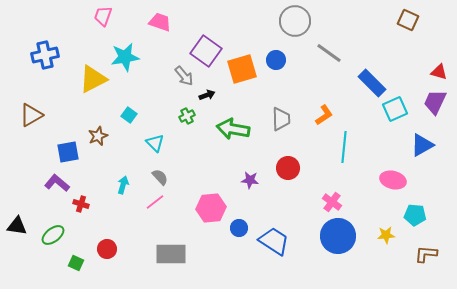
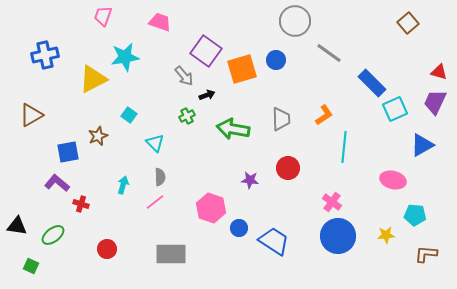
brown square at (408, 20): moved 3 px down; rotated 25 degrees clockwise
gray semicircle at (160, 177): rotated 42 degrees clockwise
pink hexagon at (211, 208): rotated 24 degrees clockwise
green square at (76, 263): moved 45 px left, 3 px down
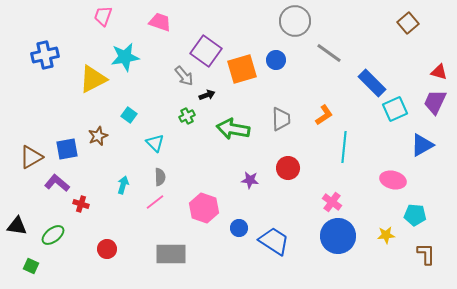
brown triangle at (31, 115): moved 42 px down
blue square at (68, 152): moved 1 px left, 3 px up
pink hexagon at (211, 208): moved 7 px left
brown L-shape at (426, 254): rotated 85 degrees clockwise
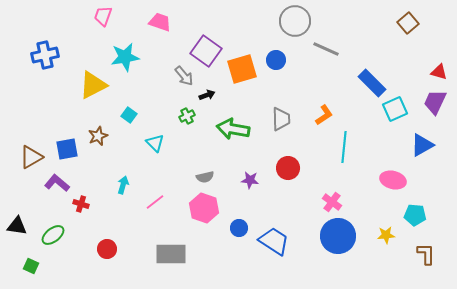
gray line at (329, 53): moved 3 px left, 4 px up; rotated 12 degrees counterclockwise
yellow triangle at (93, 79): moved 6 px down
gray semicircle at (160, 177): moved 45 px right; rotated 78 degrees clockwise
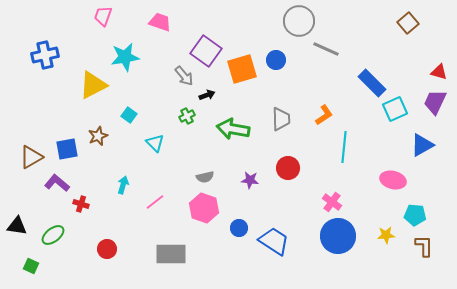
gray circle at (295, 21): moved 4 px right
brown L-shape at (426, 254): moved 2 px left, 8 px up
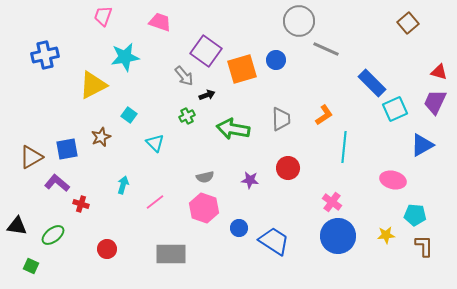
brown star at (98, 136): moved 3 px right, 1 px down
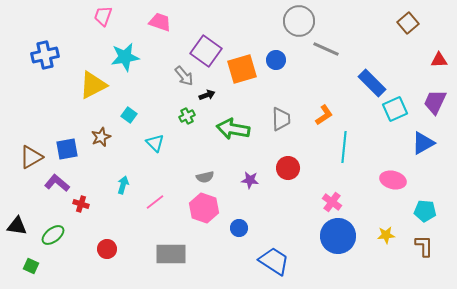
red triangle at (439, 72): moved 12 px up; rotated 18 degrees counterclockwise
blue triangle at (422, 145): moved 1 px right, 2 px up
cyan pentagon at (415, 215): moved 10 px right, 4 px up
blue trapezoid at (274, 241): moved 20 px down
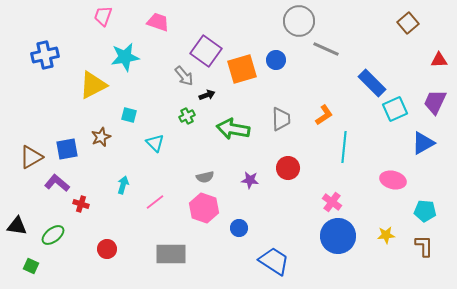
pink trapezoid at (160, 22): moved 2 px left
cyan square at (129, 115): rotated 21 degrees counterclockwise
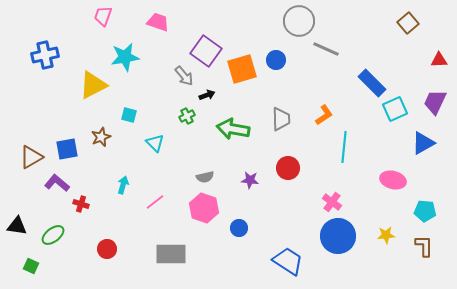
blue trapezoid at (274, 261): moved 14 px right
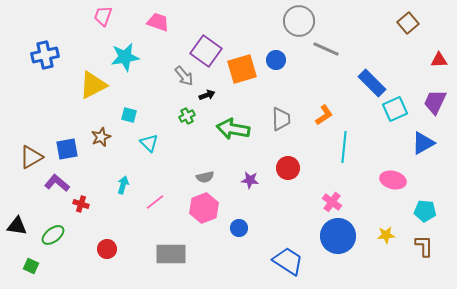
cyan triangle at (155, 143): moved 6 px left
pink hexagon at (204, 208): rotated 20 degrees clockwise
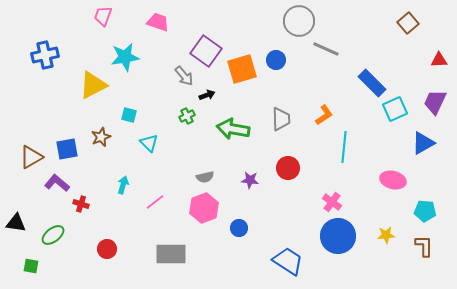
black triangle at (17, 226): moved 1 px left, 3 px up
green square at (31, 266): rotated 14 degrees counterclockwise
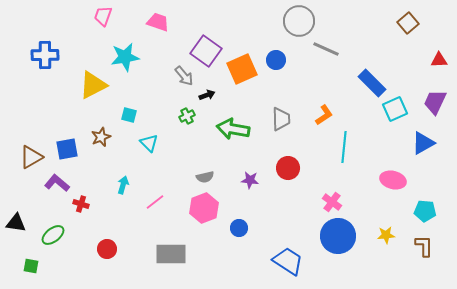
blue cross at (45, 55): rotated 12 degrees clockwise
orange square at (242, 69): rotated 8 degrees counterclockwise
